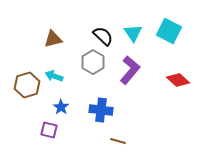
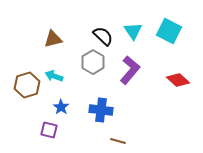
cyan triangle: moved 2 px up
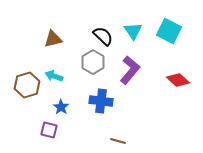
blue cross: moved 9 px up
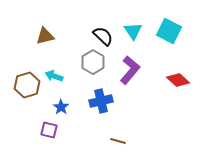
brown triangle: moved 8 px left, 3 px up
blue cross: rotated 20 degrees counterclockwise
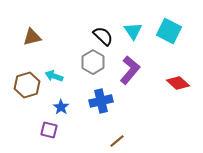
brown triangle: moved 13 px left, 1 px down
red diamond: moved 3 px down
brown line: moved 1 px left; rotated 56 degrees counterclockwise
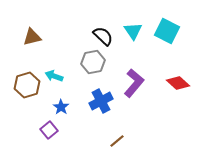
cyan square: moved 2 px left
gray hexagon: rotated 20 degrees clockwise
purple L-shape: moved 4 px right, 13 px down
blue cross: rotated 15 degrees counterclockwise
purple square: rotated 36 degrees clockwise
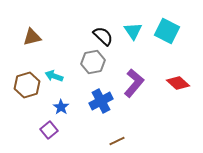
brown line: rotated 14 degrees clockwise
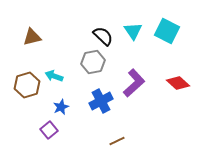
purple L-shape: rotated 8 degrees clockwise
blue star: rotated 14 degrees clockwise
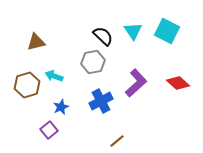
brown triangle: moved 4 px right, 5 px down
purple L-shape: moved 2 px right
brown line: rotated 14 degrees counterclockwise
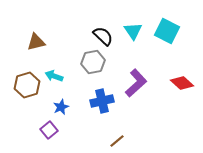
red diamond: moved 4 px right
blue cross: moved 1 px right; rotated 15 degrees clockwise
